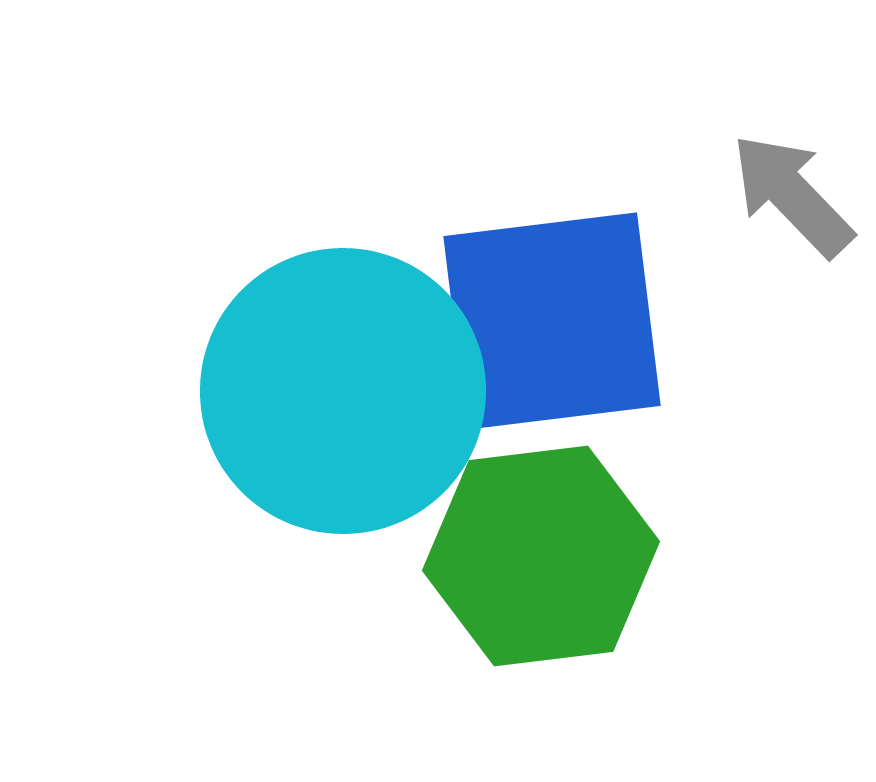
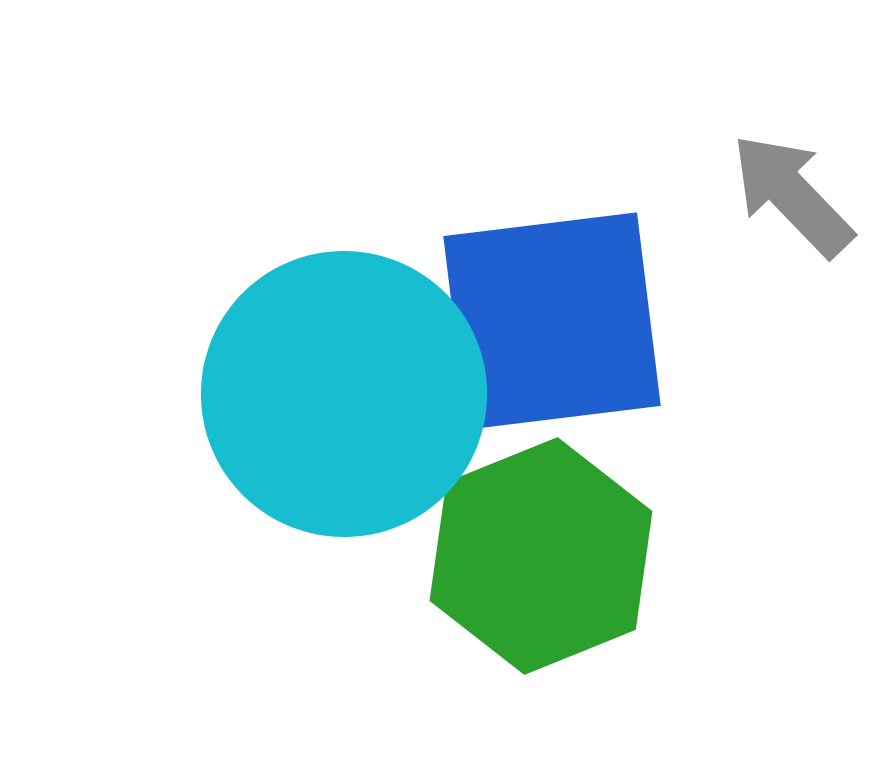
cyan circle: moved 1 px right, 3 px down
green hexagon: rotated 15 degrees counterclockwise
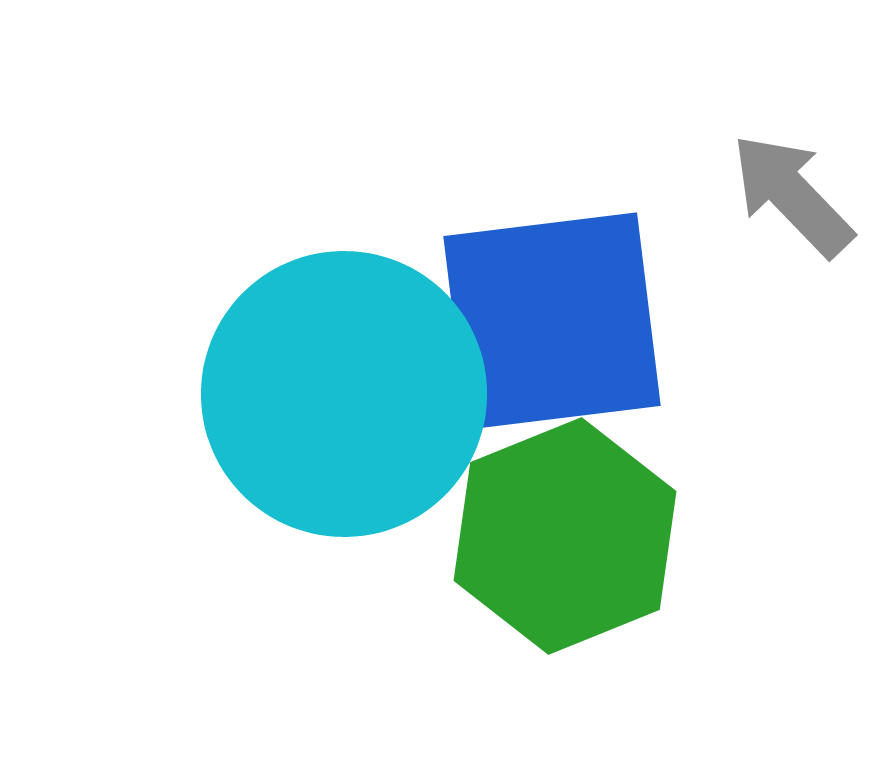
green hexagon: moved 24 px right, 20 px up
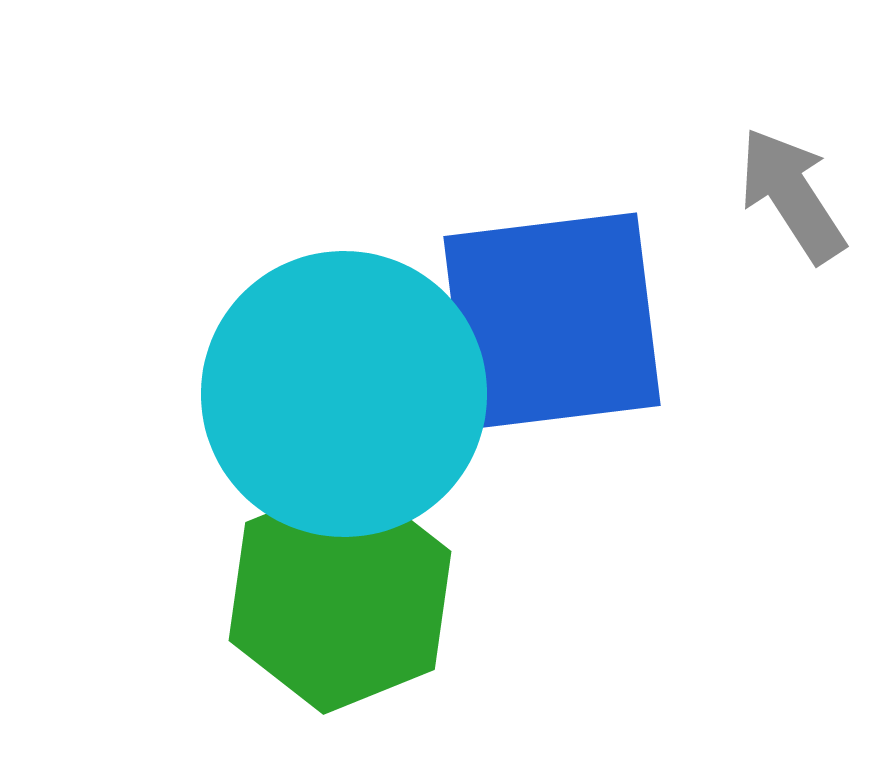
gray arrow: rotated 11 degrees clockwise
green hexagon: moved 225 px left, 60 px down
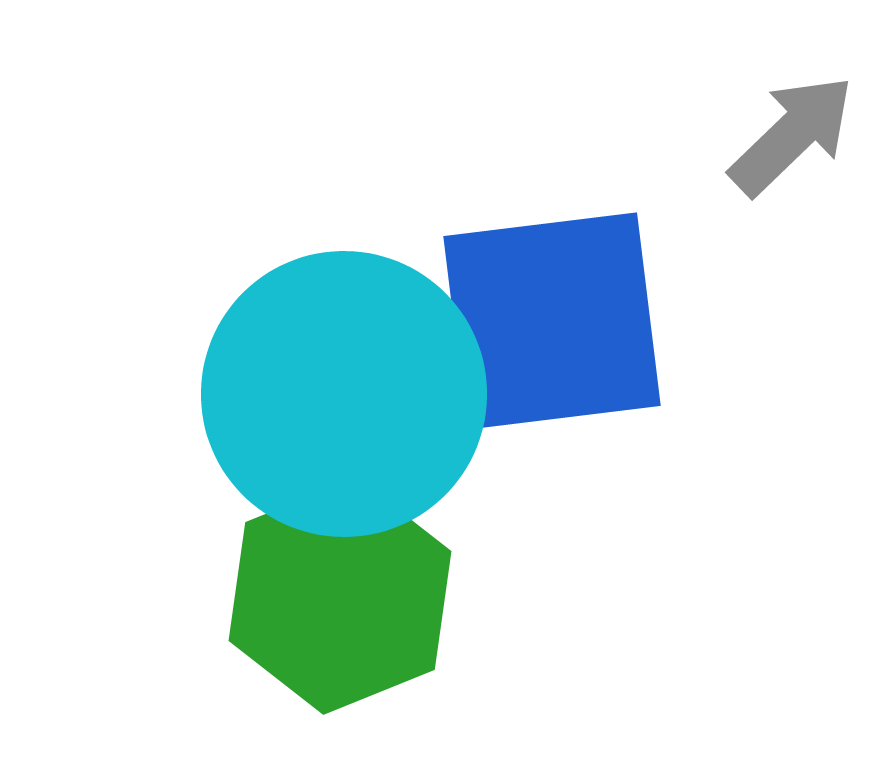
gray arrow: moved 60 px up; rotated 79 degrees clockwise
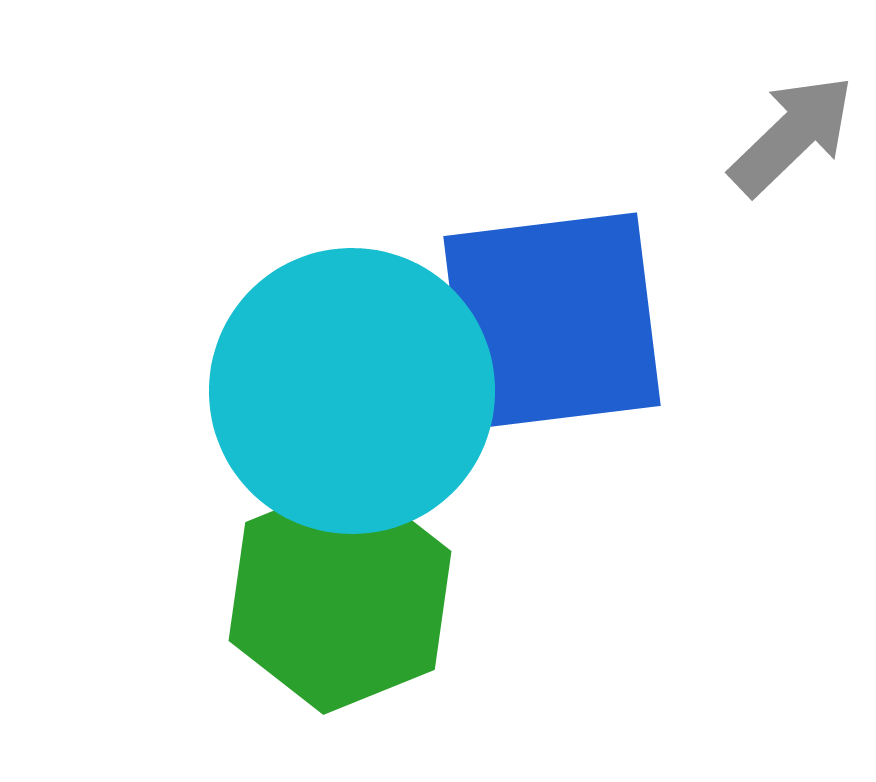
cyan circle: moved 8 px right, 3 px up
